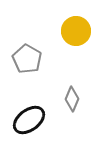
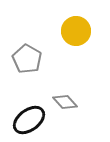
gray diamond: moved 7 px left, 3 px down; rotated 65 degrees counterclockwise
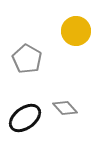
gray diamond: moved 6 px down
black ellipse: moved 4 px left, 2 px up
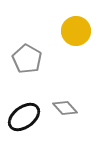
black ellipse: moved 1 px left, 1 px up
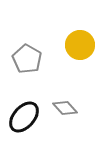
yellow circle: moved 4 px right, 14 px down
black ellipse: rotated 12 degrees counterclockwise
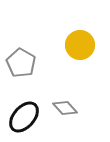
gray pentagon: moved 6 px left, 4 px down
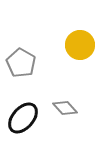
black ellipse: moved 1 px left, 1 px down
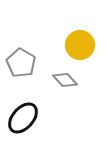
gray diamond: moved 28 px up
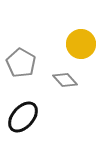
yellow circle: moved 1 px right, 1 px up
black ellipse: moved 1 px up
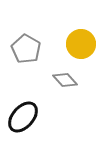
gray pentagon: moved 5 px right, 14 px up
